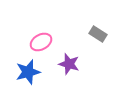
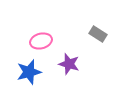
pink ellipse: moved 1 px up; rotated 15 degrees clockwise
blue star: moved 1 px right
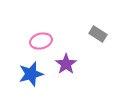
purple star: moved 3 px left; rotated 20 degrees clockwise
blue star: moved 2 px right, 2 px down
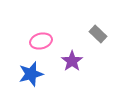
gray rectangle: rotated 12 degrees clockwise
purple star: moved 6 px right, 3 px up
